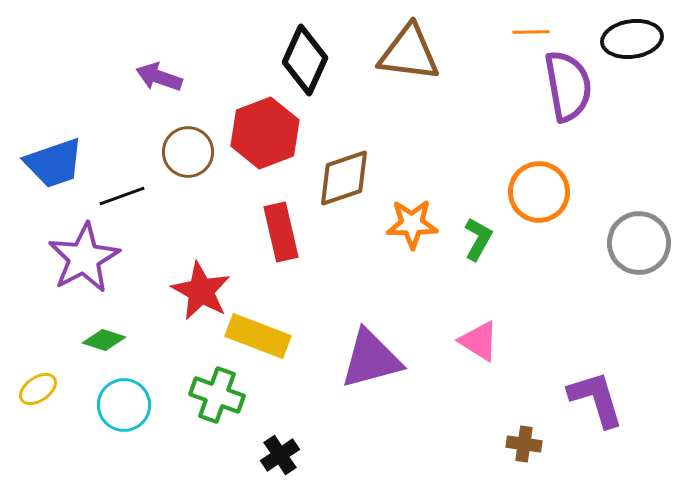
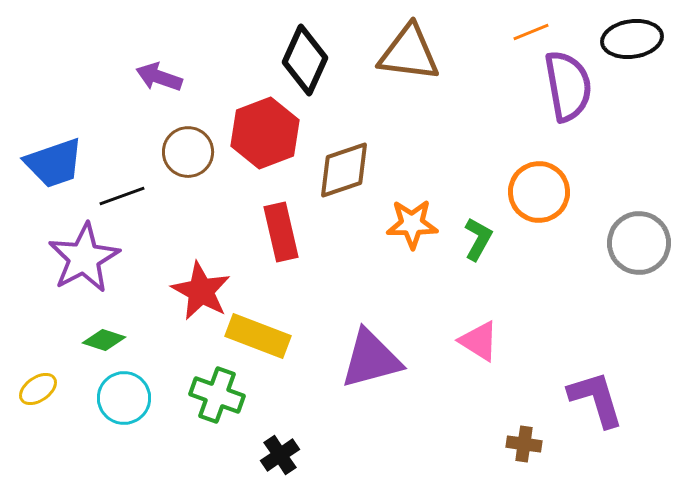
orange line: rotated 21 degrees counterclockwise
brown diamond: moved 8 px up
cyan circle: moved 7 px up
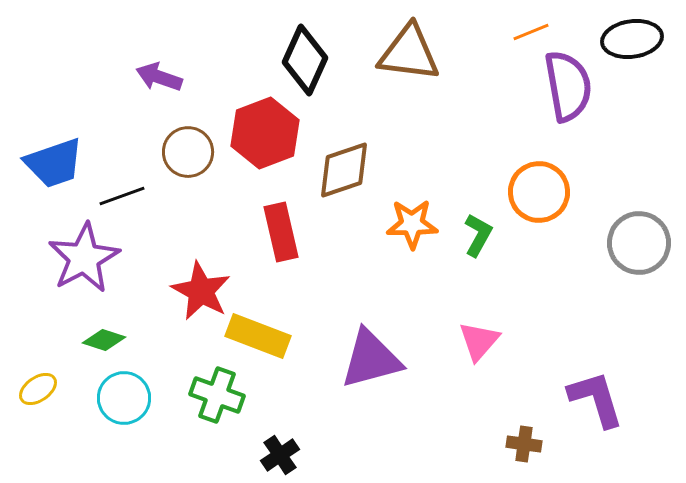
green L-shape: moved 4 px up
pink triangle: rotated 39 degrees clockwise
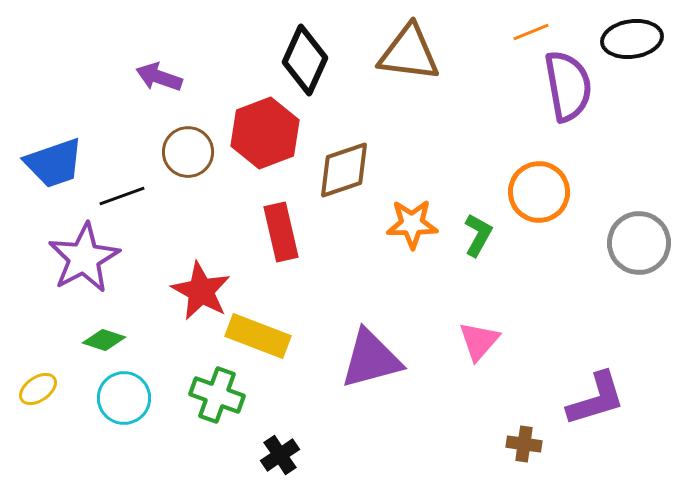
purple L-shape: rotated 90 degrees clockwise
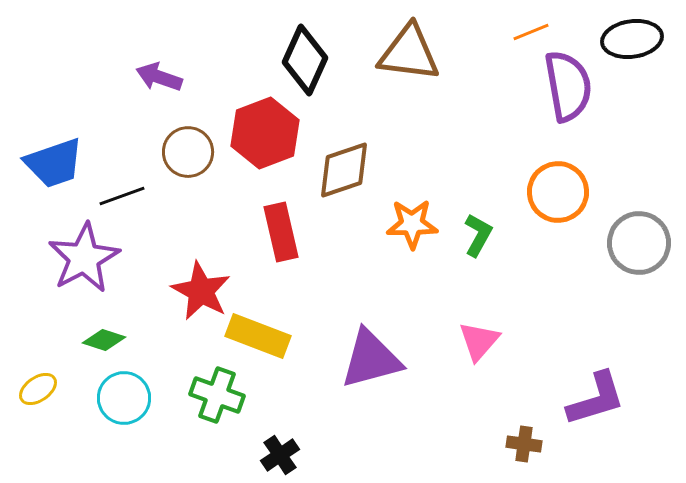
orange circle: moved 19 px right
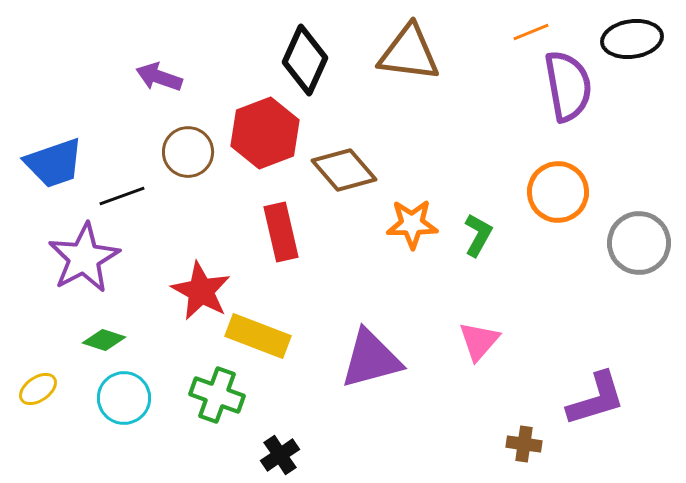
brown diamond: rotated 68 degrees clockwise
